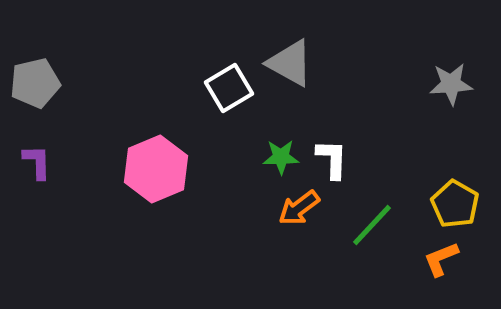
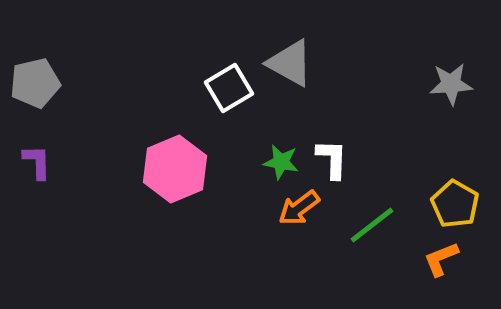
green star: moved 5 px down; rotated 12 degrees clockwise
pink hexagon: moved 19 px right
green line: rotated 9 degrees clockwise
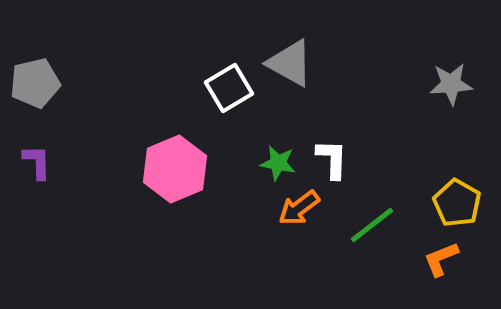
green star: moved 3 px left, 1 px down
yellow pentagon: moved 2 px right, 1 px up
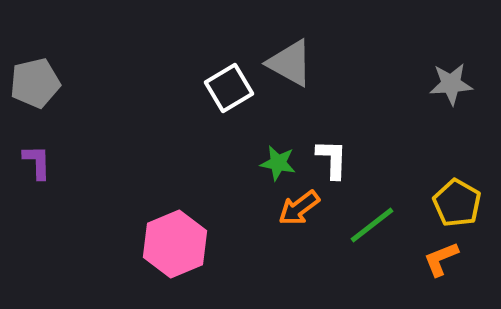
pink hexagon: moved 75 px down
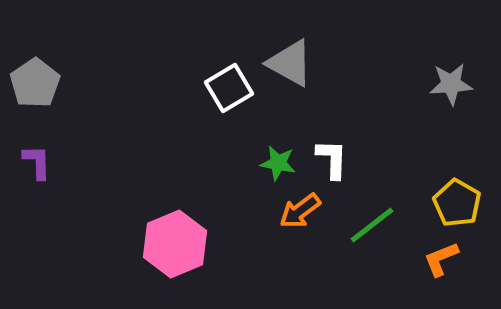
gray pentagon: rotated 21 degrees counterclockwise
orange arrow: moved 1 px right, 3 px down
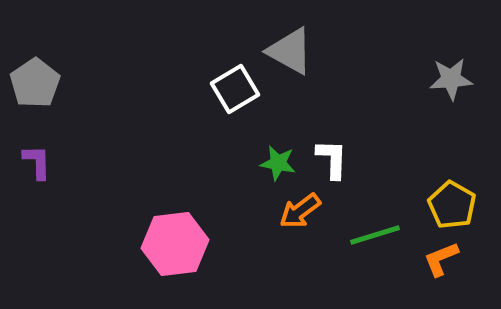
gray triangle: moved 12 px up
gray star: moved 5 px up
white square: moved 6 px right, 1 px down
yellow pentagon: moved 5 px left, 2 px down
green line: moved 3 px right, 10 px down; rotated 21 degrees clockwise
pink hexagon: rotated 16 degrees clockwise
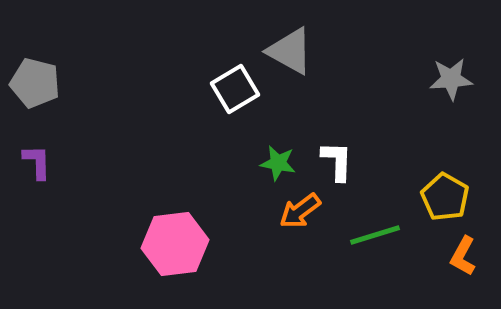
gray pentagon: rotated 24 degrees counterclockwise
white L-shape: moved 5 px right, 2 px down
yellow pentagon: moved 7 px left, 8 px up
orange L-shape: moved 22 px right, 3 px up; rotated 39 degrees counterclockwise
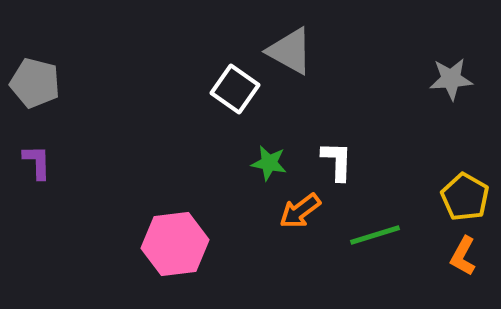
white square: rotated 24 degrees counterclockwise
green star: moved 9 px left
yellow pentagon: moved 20 px right
